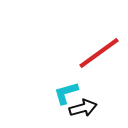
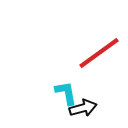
cyan L-shape: rotated 96 degrees clockwise
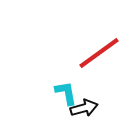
black arrow: moved 1 px right
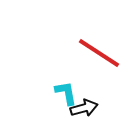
red line: rotated 69 degrees clockwise
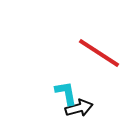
black arrow: moved 5 px left
